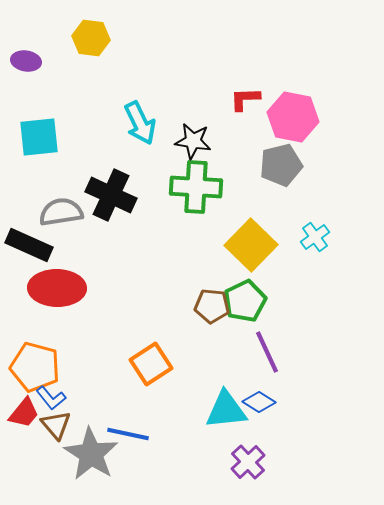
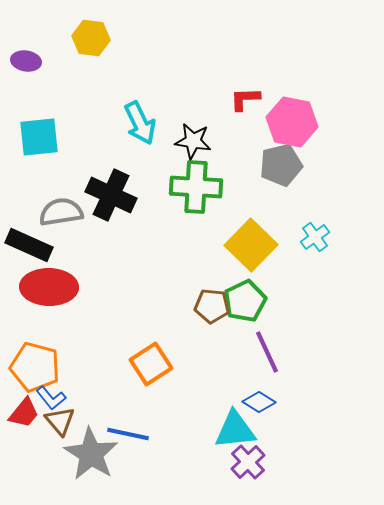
pink hexagon: moved 1 px left, 5 px down
red ellipse: moved 8 px left, 1 px up
cyan triangle: moved 9 px right, 20 px down
brown triangle: moved 4 px right, 4 px up
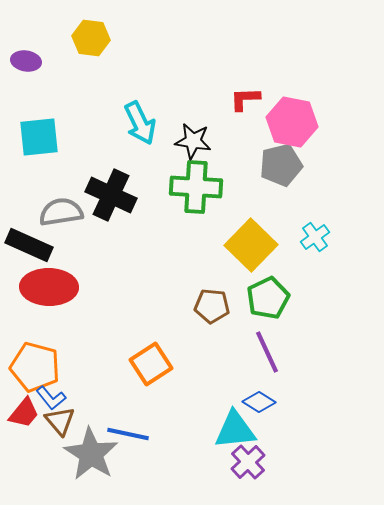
green pentagon: moved 23 px right, 3 px up
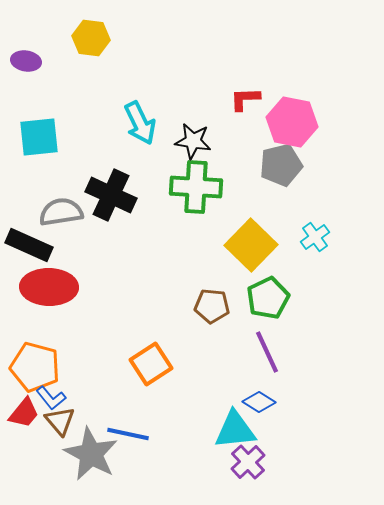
gray star: rotated 4 degrees counterclockwise
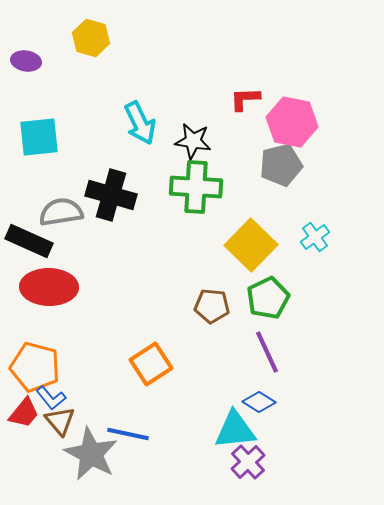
yellow hexagon: rotated 9 degrees clockwise
black cross: rotated 9 degrees counterclockwise
black rectangle: moved 4 px up
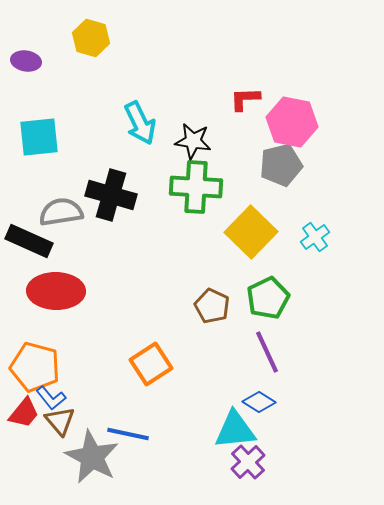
yellow square: moved 13 px up
red ellipse: moved 7 px right, 4 px down
brown pentagon: rotated 20 degrees clockwise
gray star: moved 1 px right, 3 px down
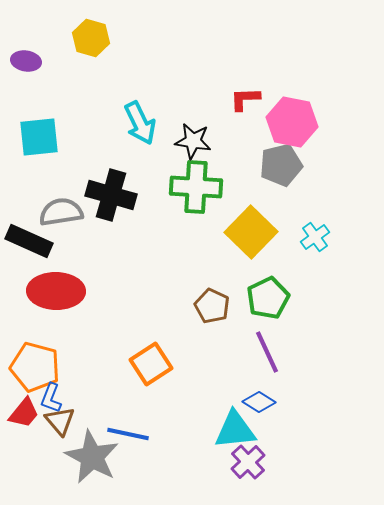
blue L-shape: rotated 60 degrees clockwise
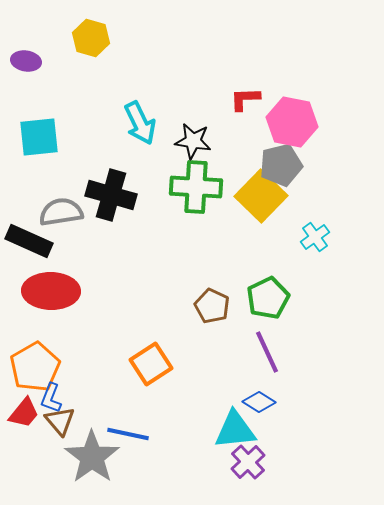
yellow square: moved 10 px right, 36 px up
red ellipse: moved 5 px left
orange pentagon: rotated 27 degrees clockwise
gray star: rotated 8 degrees clockwise
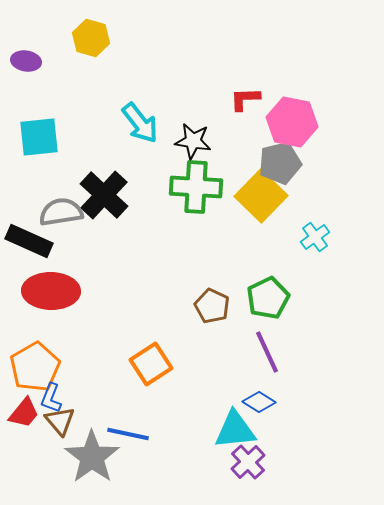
cyan arrow: rotated 12 degrees counterclockwise
gray pentagon: moved 1 px left, 2 px up
black cross: moved 7 px left; rotated 27 degrees clockwise
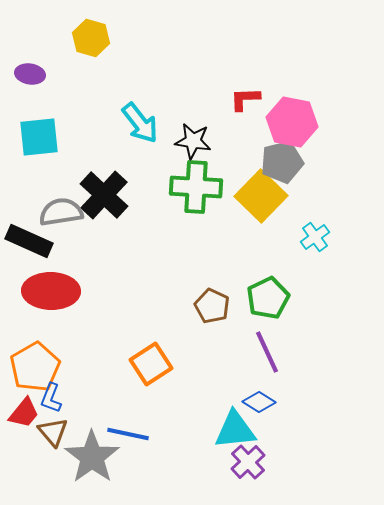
purple ellipse: moved 4 px right, 13 px down
gray pentagon: moved 2 px right, 1 px up
brown triangle: moved 7 px left, 11 px down
